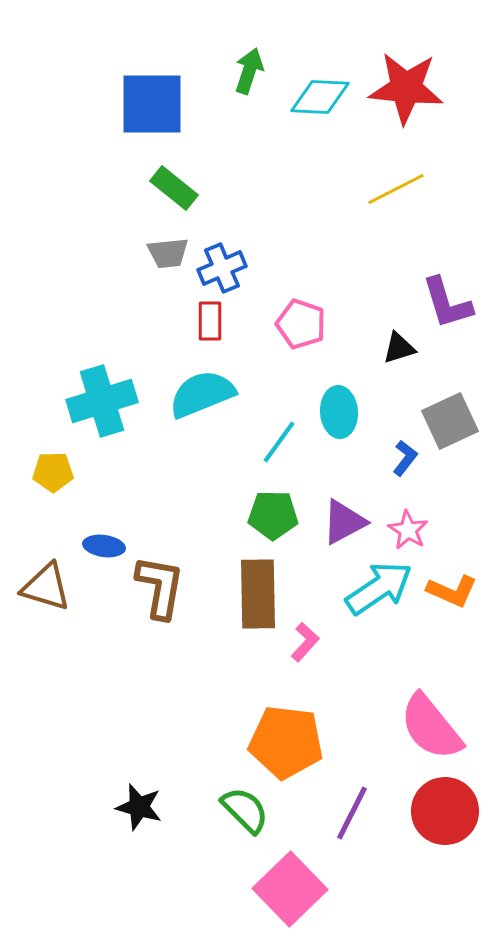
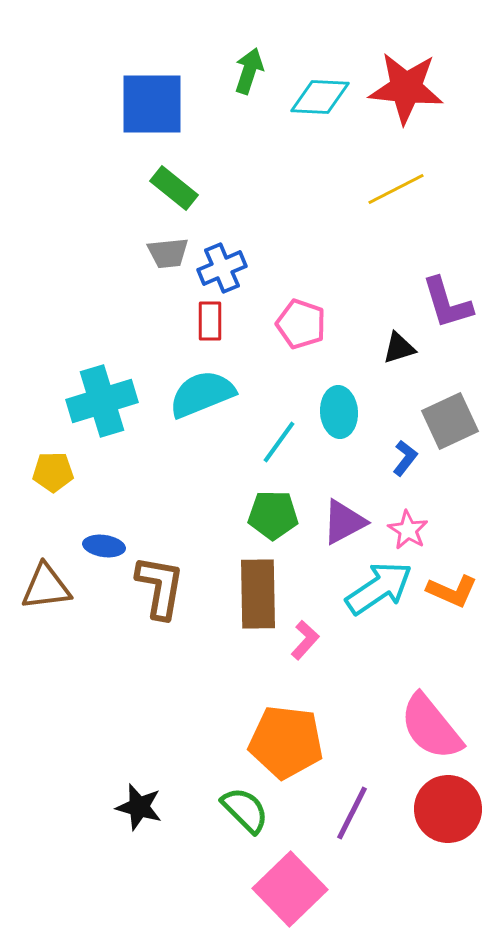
brown triangle: rotated 24 degrees counterclockwise
pink L-shape: moved 2 px up
red circle: moved 3 px right, 2 px up
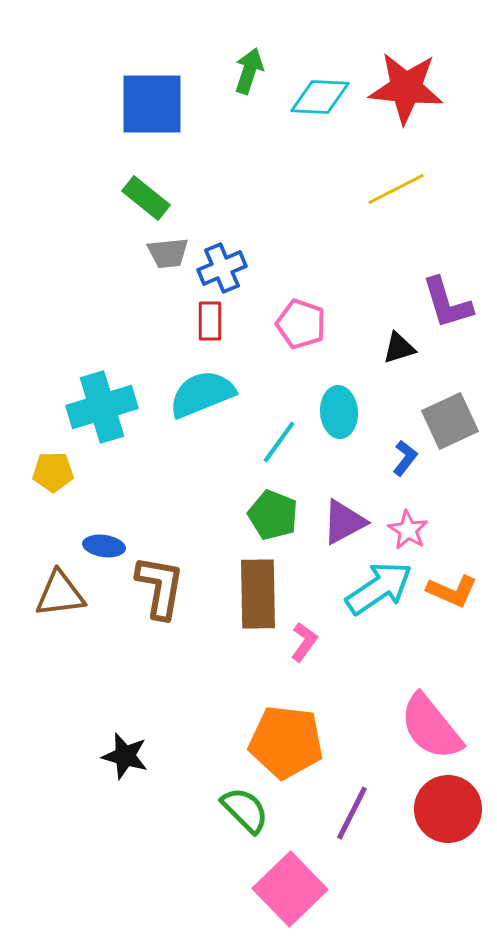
green rectangle: moved 28 px left, 10 px down
cyan cross: moved 6 px down
green pentagon: rotated 21 degrees clockwise
brown triangle: moved 14 px right, 7 px down
pink L-shape: moved 1 px left, 2 px down; rotated 6 degrees counterclockwise
black star: moved 14 px left, 51 px up
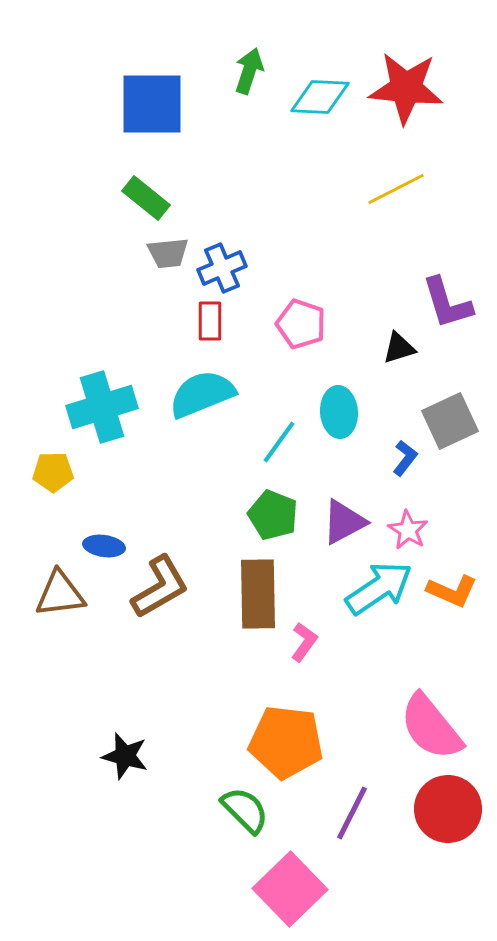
brown L-shape: rotated 50 degrees clockwise
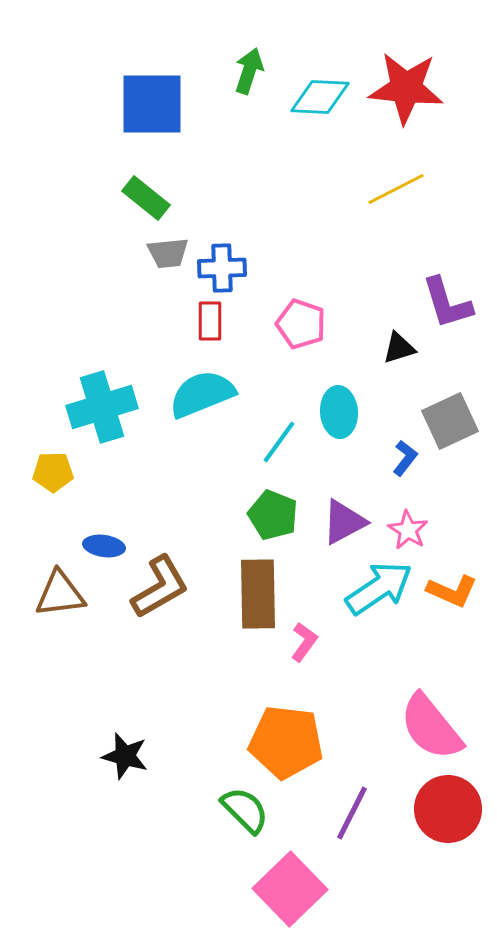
blue cross: rotated 21 degrees clockwise
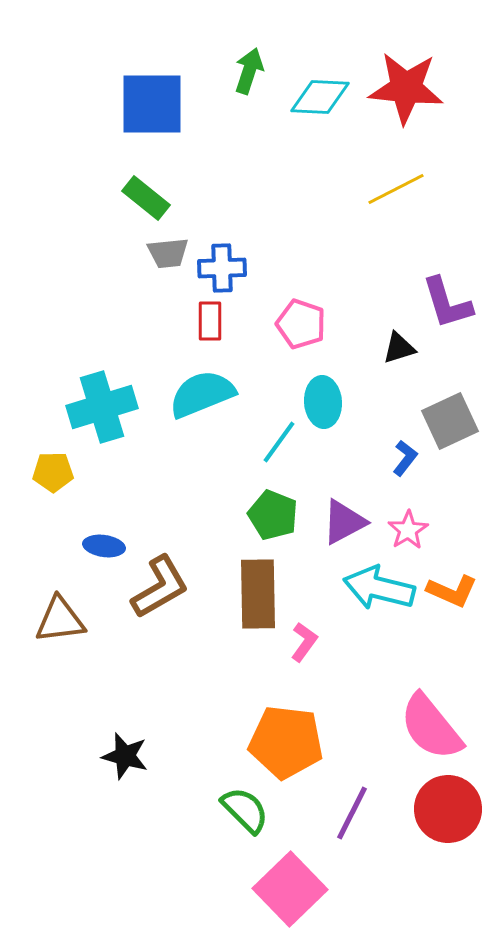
cyan ellipse: moved 16 px left, 10 px up
pink star: rotated 9 degrees clockwise
cyan arrow: rotated 132 degrees counterclockwise
brown triangle: moved 26 px down
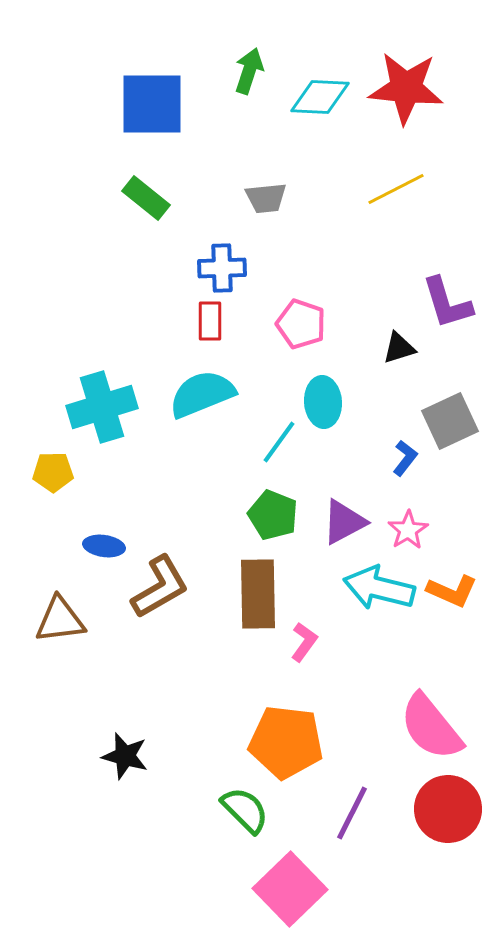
gray trapezoid: moved 98 px right, 55 px up
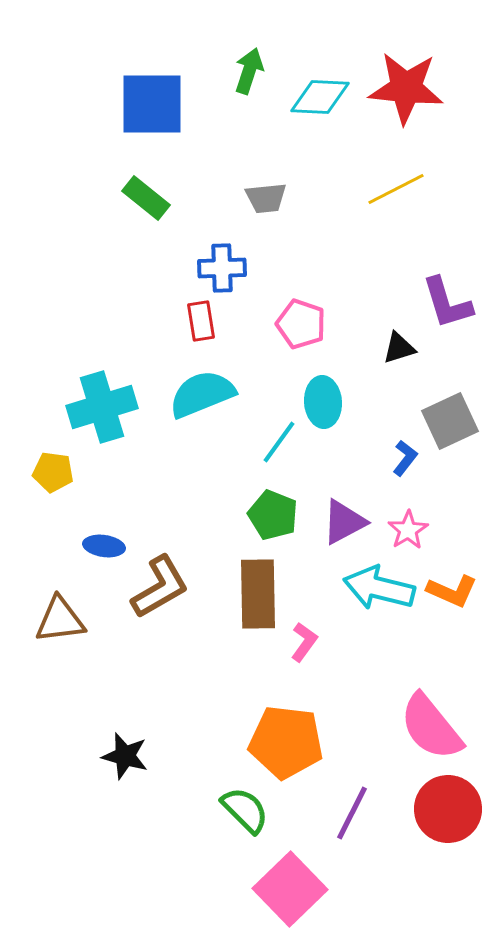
red rectangle: moved 9 px left; rotated 9 degrees counterclockwise
yellow pentagon: rotated 9 degrees clockwise
